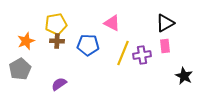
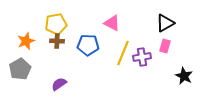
pink rectangle: rotated 24 degrees clockwise
purple cross: moved 2 px down
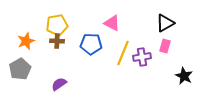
yellow pentagon: moved 1 px right, 1 px down
blue pentagon: moved 3 px right, 1 px up
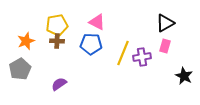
pink triangle: moved 15 px left, 1 px up
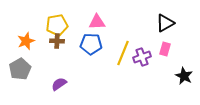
pink triangle: rotated 30 degrees counterclockwise
pink rectangle: moved 3 px down
purple cross: rotated 12 degrees counterclockwise
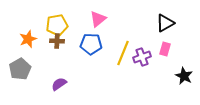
pink triangle: moved 1 px right, 3 px up; rotated 36 degrees counterclockwise
orange star: moved 2 px right, 2 px up
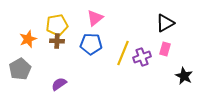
pink triangle: moved 3 px left, 1 px up
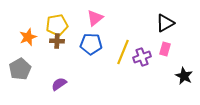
orange star: moved 2 px up
yellow line: moved 1 px up
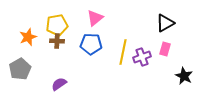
yellow line: rotated 10 degrees counterclockwise
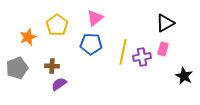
yellow pentagon: rotated 25 degrees counterclockwise
brown cross: moved 5 px left, 25 px down
pink rectangle: moved 2 px left
purple cross: rotated 12 degrees clockwise
gray pentagon: moved 3 px left, 1 px up; rotated 10 degrees clockwise
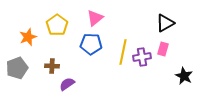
purple semicircle: moved 8 px right
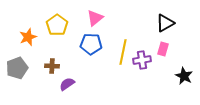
purple cross: moved 3 px down
